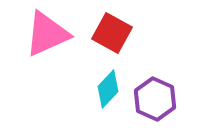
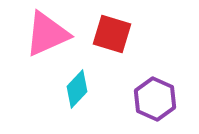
red square: moved 1 px down; rotated 12 degrees counterclockwise
cyan diamond: moved 31 px left
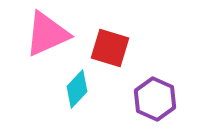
red square: moved 2 px left, 14 px down
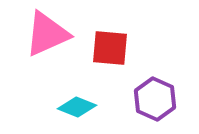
red square: rotated 12 degrees counterclockwise
cyan diamond: moved 18 px down; rotated 69 degrees clockwise
